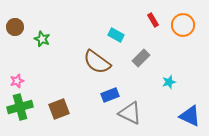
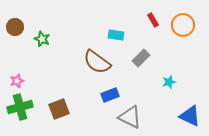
cyan rectangle: rotated 21 degrees counterclockwise
gray triangle: moved 4 px down
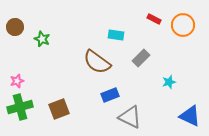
red rectangle: moved 1 px right, 1 px up; rotated 32 degrees counterclockwise
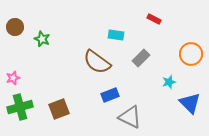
orange circle: moved 8 px right, 29 px down
pink star: moved 4 px left, 3 px up
blue triangle: moved 13 px up; rotated 20 degrees clockwise
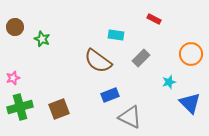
brown semicircle: moved 1 px right, 1 px up
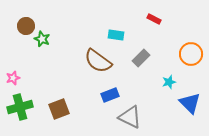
brown circle: moved 11 px right, 1 px up
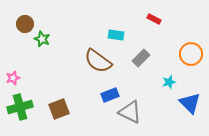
brown circle: moved 1 px left, 2 px up
gray triangle: moved 5 px up
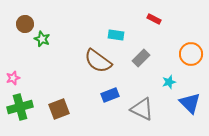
gray triangle: moved 12 px right, 3 px up
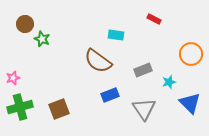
gray rectangle: moved 2 px right, 12 px down; rotated 24 degrees clockwise
gray triangle: moved 2 px right; rotated 30 degrees clockwise
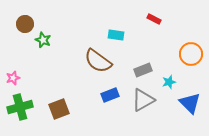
green star: moved 1 px right, 1 px down
gray triangle: moved 1 px left, 9 px up; rotated 35 degrees clockwise
